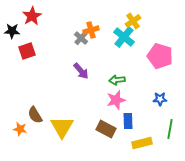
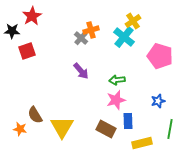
blue star: moved 2 px left, 2 px down; rotated 16 degrees counterclockwise
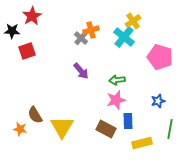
pink pentagon: moved 1 px down
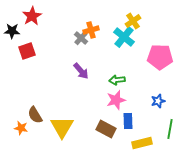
pink pentagon: rotated 15 degrees counterclockwise
orange star: moved 1 px right, 1 px up
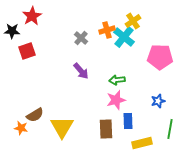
orange cross: moved 16 px right
brown semicircle: rotated 90 degrees counterclockwise
brown rectangle: rotated 60 degrees clockwise
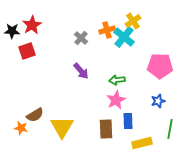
red star: moved 9 px down
pink pentagon: moved 9 px down
pink star: rotated 12 degrees counterclockwise
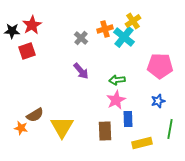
orange cross: moved 2 px left, 1 px up
blue rectangle: moved 2 px up
brown rectangle: moved 1 px left, 2 px down
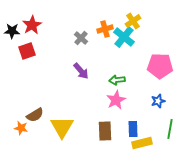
blue rectangle: moved 5 px right, 10 px down
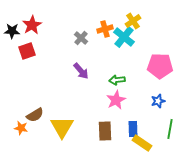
yellow rectangle: rotated 48 degrees clockwise
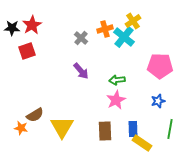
black star: moved 3 px up
